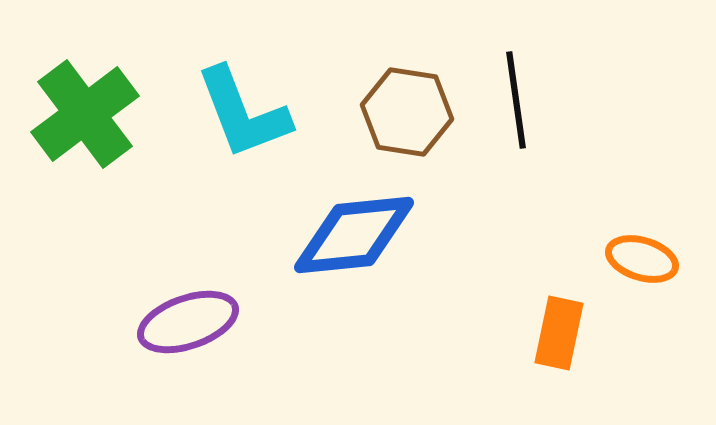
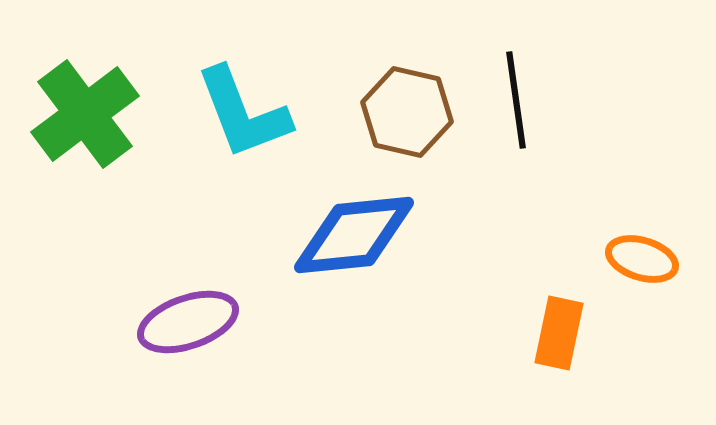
brown hexagon: rotated 4 degrees clockwise
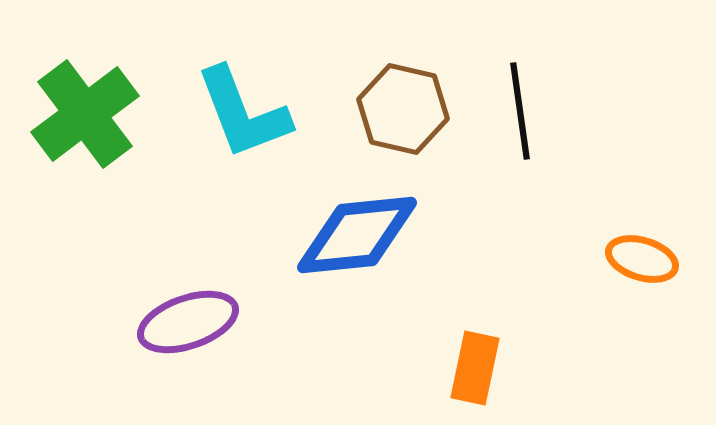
black line: moved 4 px right, 11 px down
brown hexagon: moved 4 px left, 3 px up
blue diamond: moved 3 px right
orange rectangle: moved 84 px left, 35 px down
